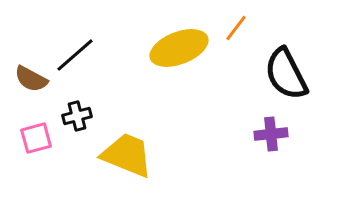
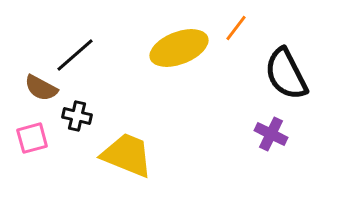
brown semicircle: moved 10 px right, 9 px down
black cross: rotated 28 degrees clockwise
purple cross: rotated 32 degrees clockwise
pink square: moved 4 px left
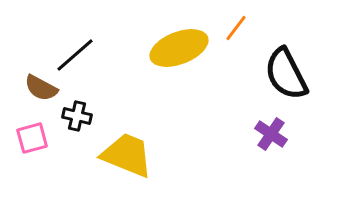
purple cross: rotated 8 degrees clockwise
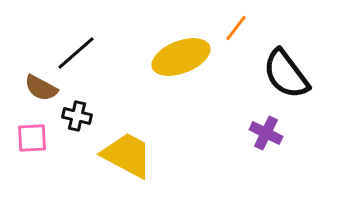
yellow ellipse: moved 2 px right, 9 px down
black line: moved 1 px right, 2 px up
black semicircle: rotated 10 degrees counterclockwise
purple cross: moved 5 px left, 1 px up; rotated 8 degrees counterclockwise
pink square: rotated 12 degrees clockwise
yellow trapezoid: rotated 6 degrees clockwise
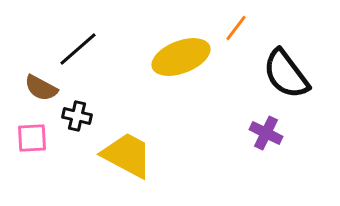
black line: moved 2 px right, 4 px up
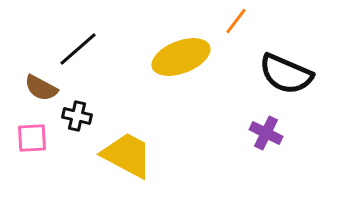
orange line: moved 7 px up
black semicircle: rotated 30 degrees counterclockwise
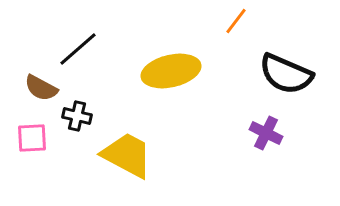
yellow ellipse: moved 10 px left, 14 px down; rotated 8 degrees clockwise
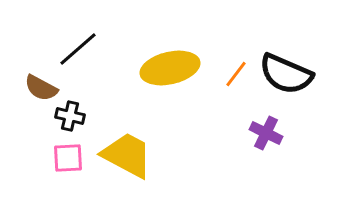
orange line: moved 53 px down
yellow ellipse: moved 1 px left, 3 px up
black cross: moved 7 px left
pink square: moved 36 px right, 20 px down
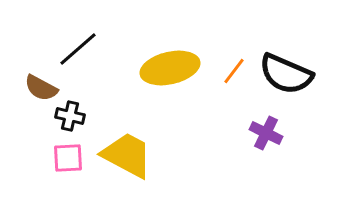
orange line: moved 2 px left, 3 px up
